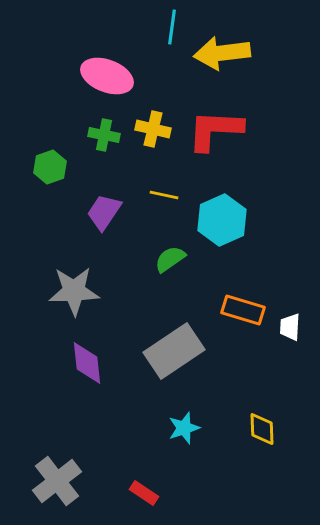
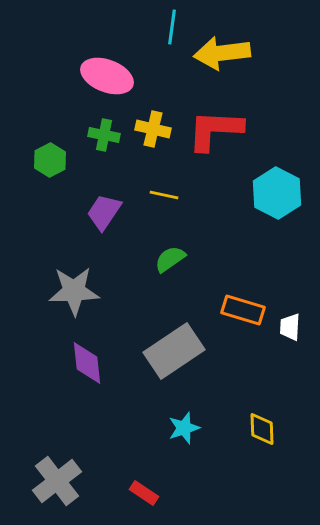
green hexagon: moved 7 px up; rotated 8 degrees counterclockwise
cyan hexagon: moved 55 px right, 27 px up; rotated 9 degrees counterclockwise
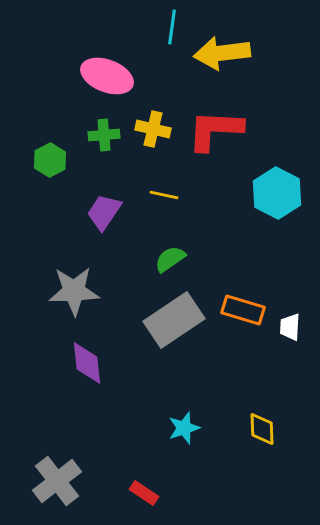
green cross: rotated 16 degrees counterclockwise
gray rectangle: moved 31 px up
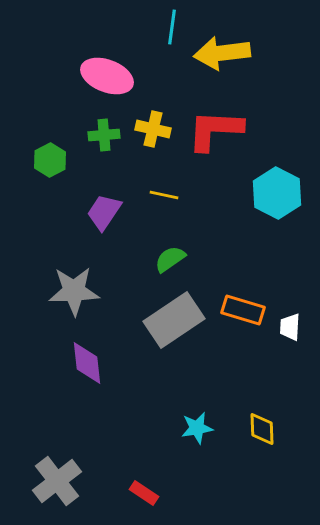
cyan star: moved 13 px right; rotated 8 degrees clockwise
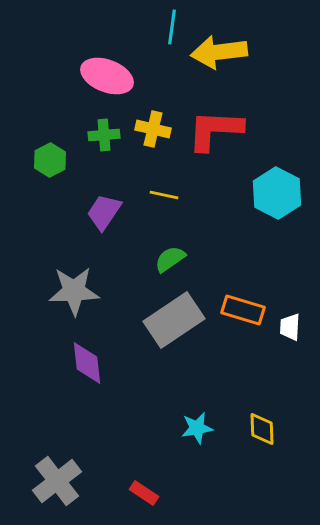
yellow arrow: moved 3 px left, 1 px up
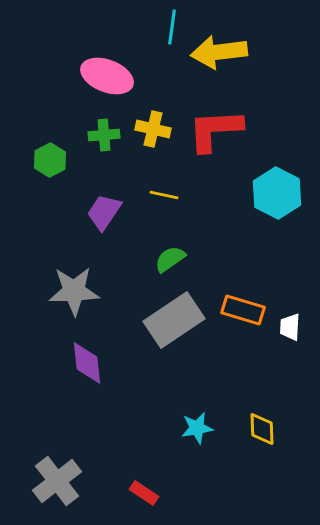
red L-shape: rotated 6 degrees counterclockwise
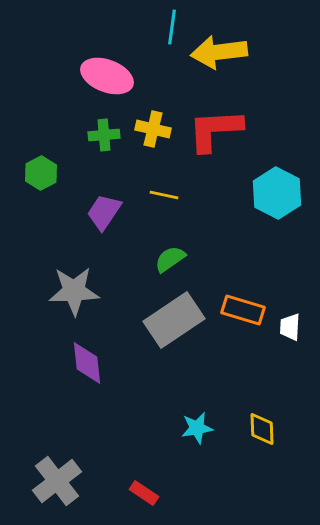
green hexagon: moved 9 px left, 13 px down
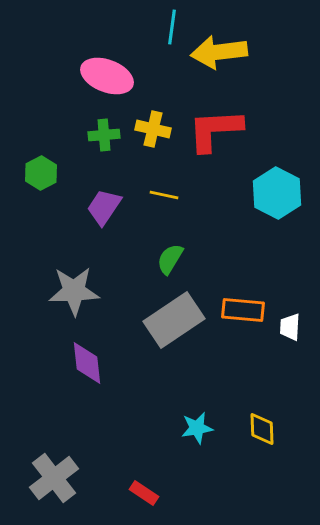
purple trapezoid: moved 5 px up
green semicircle: rotated 24 degrees counterclockwise
orange rectangle: rotated 12 degrees counterclockwise
gray cross: moved 3 px left, 3 px up
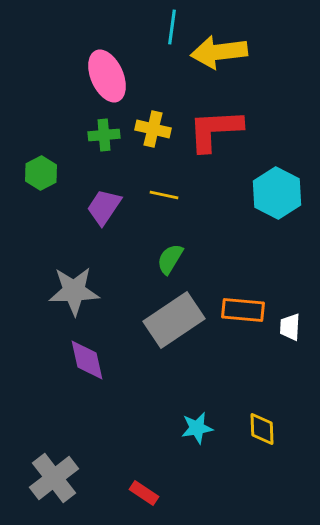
pink ellipse: rotated 45 degrees clockwise
purple diamond: moved 3 px up; rotated 6 degrees counterclockwise
